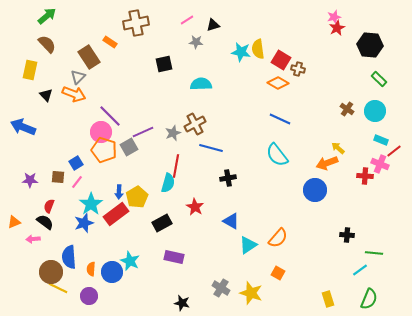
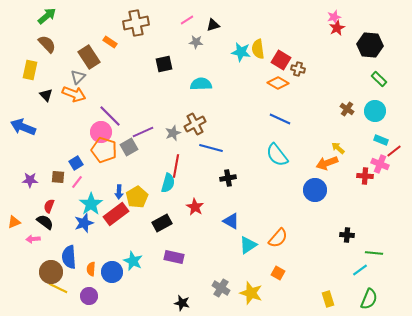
cyan star at (130, 261): moved 3 px right
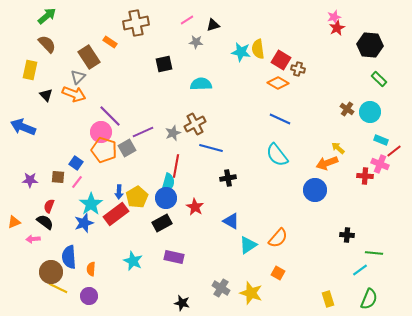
cyan circle at (375, 111): moved 5 px left, 1 px down
gray square at (129, 147): moved 2 px left, 1 px down
blue square at (76, 163): rotated 24 degrees counterclockwise
blue circle at (112, 272): moved 54 px right, 74 px up
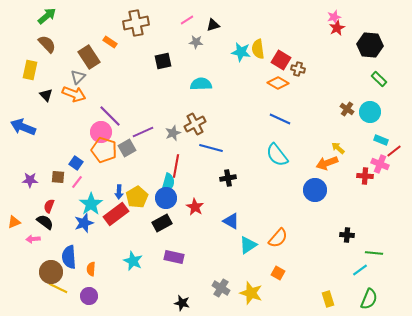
black square at (164, 64): moved 1 px left, 3 px up
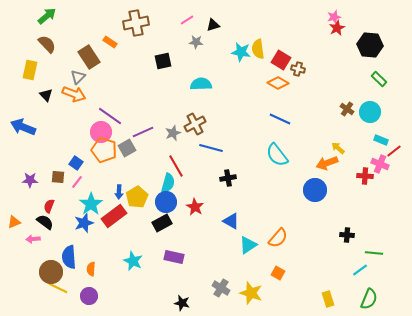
purple line at (110, 116): rotated 10 degrees counterclockwise
red line at (176, 166): rotated 40 degrees counterclockwise
blue circle at (166, 198): moved 4 px down
red rectangle at (116, 214): moved 2 px left, 2 px down
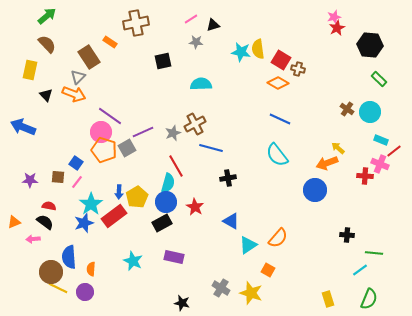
pink line at (187, 20): moved 4 px right, 1 px up
red semicircle at (49, 206): rotated 80 degrees clockwise
orange square at (278, 273): moved 10 px left, 3 px up
purple circle at (89, 296): moved 4 px left, 4 px up
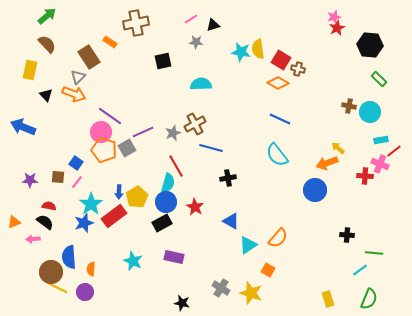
brown cross at (347, 109): moved 2 px right, 3 px up; rotated 24 degrees counterclockwise
cyan rectangle at (381, 140): rotated 32 degrees counterclockwise
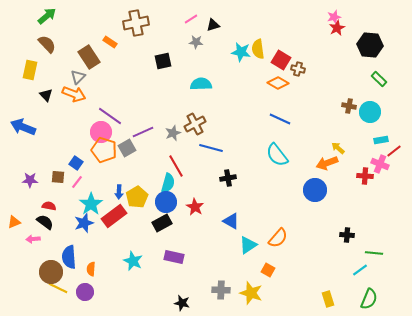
gray cross at (221, 288): moved 2 px down; rotated 30 degrees counterclockwise
